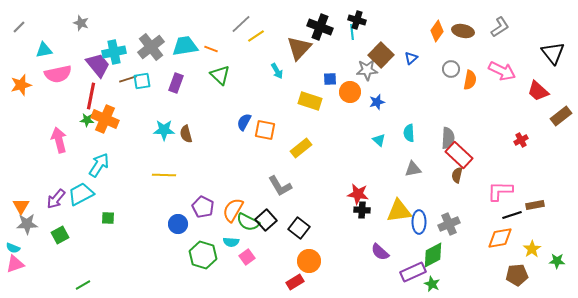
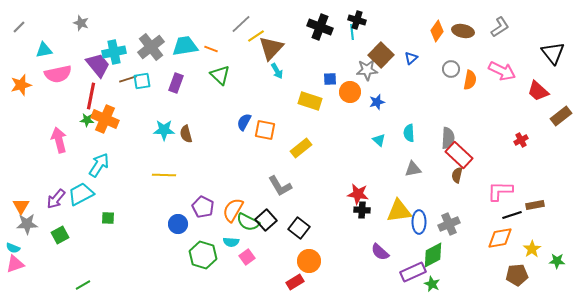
brown triangle at (299, 48): moved 28 px left
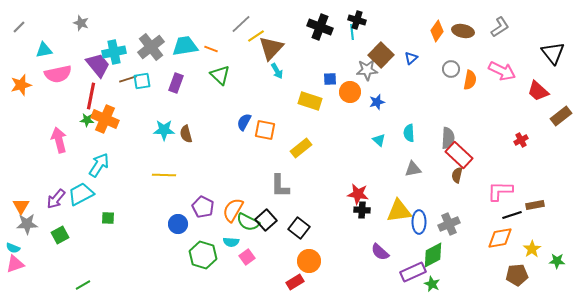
gray L-shape at (280, 186): rotated 30 degrees clockwise
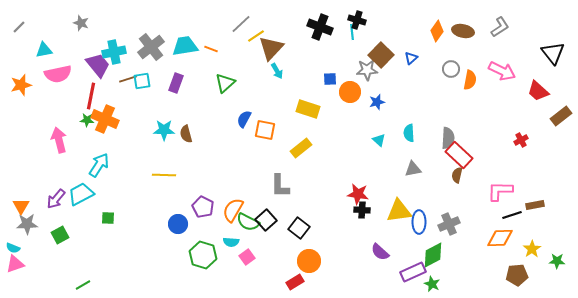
green triangle at (220, 75): moved 5 px right, 8 px down; rotated 35 degrees clockwise
yellow rectangle at (310, 101): moved 2 px left, 8 px down
blue semicircle at (244, 122): moved 3 px up
orange diamond at (500, 238): rotated 8 degrees clockwise
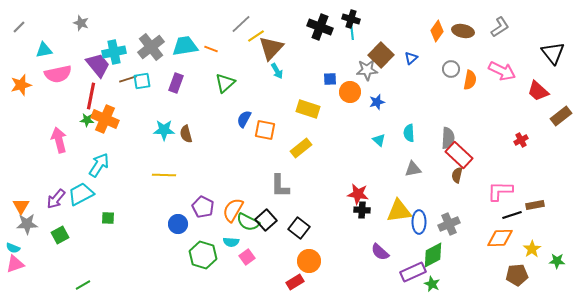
black cross at (357, 20): moved 6 px left, 1 px up
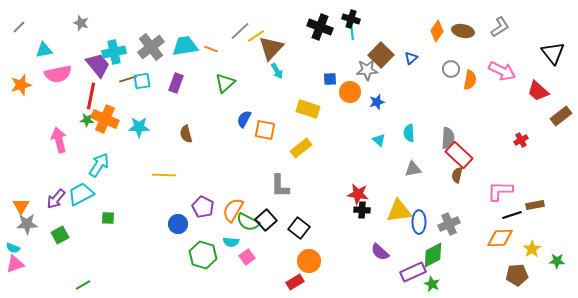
gray line at (241, 24): moved 1 px left, 7 px down
cyan star at (164, 130): moved 25 px left, 3 px up
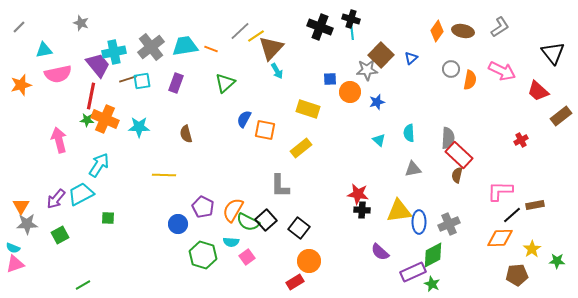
black line at (512, 215): rotated 24 degrees counterclockwise
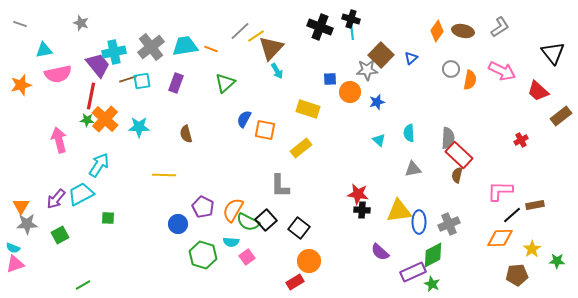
gray line at (19, 27): moved 1 px right, 3 px up; rotated 64 degrees clockwise
orange cross at (105, 119): rotated 20 degrees clockwise
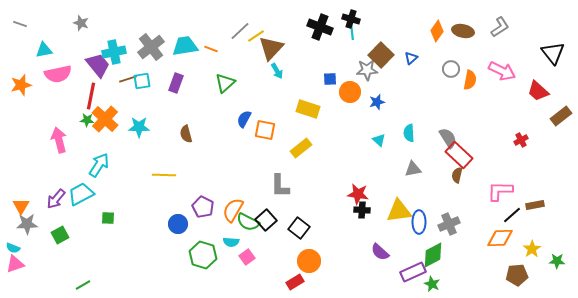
gray semicircle at (448, 138): rotated 35 degrees counterclockwise
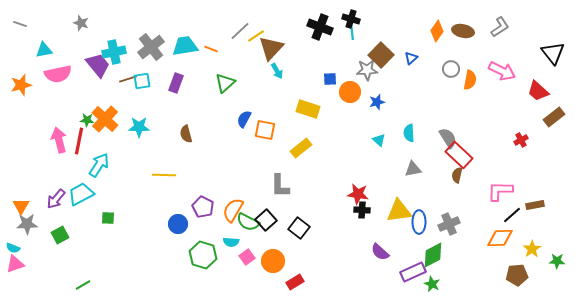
red line at (91, 96): moved 12 px left, 45 px down
brown rectangle at (561, 116): moved 7 px left, 1 px down
orange circle at (309, 261): moved 36 px left
